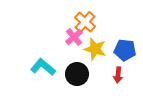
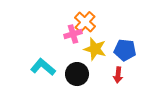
pink cross: moved 1 px left, 3 px up; rotated 24 degrees clockwise
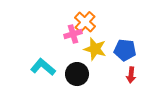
red arrow: moved 13 px right
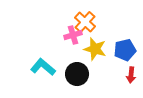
pink cross: moved 1 px down
blue pentagon: rotated 20 degrees counterclockwise
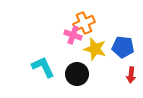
orange cross: moved 1 px left, 1 px down; rotated 25 degrees clockwise
pink cross: rotated 36 degrees clockwise
blue pentagon: moved 2 px left, 3 px up; rotated 20 degrees clockwise
cyan L-shape: rotated 25 degrees clockwise
